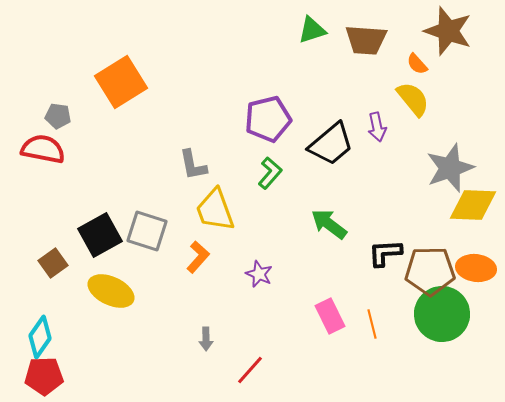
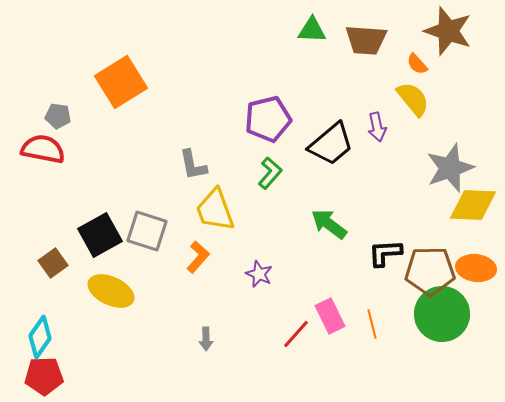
green triangle: rotated 20 degrees clockwise
red line: moved 46 px right, 36 px up
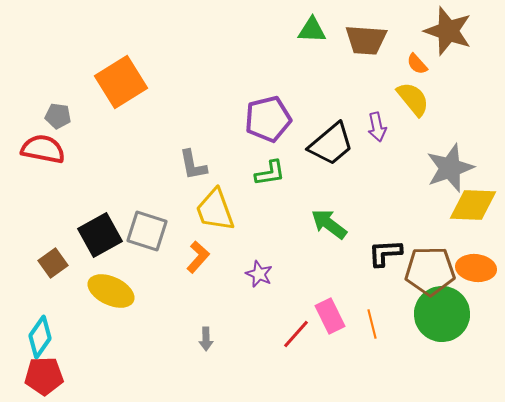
green L-shape: rotated 40 degrees clockwise
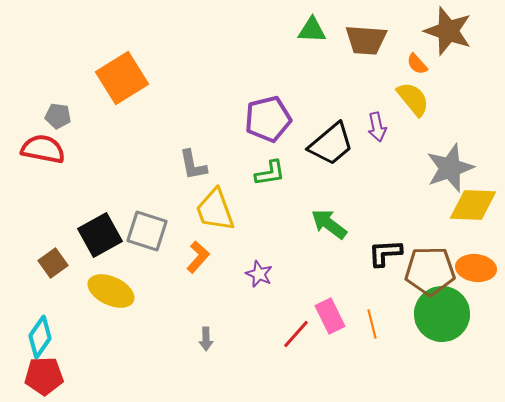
orange square: moved 1 px right, 4 px up
